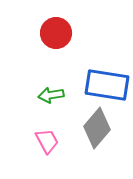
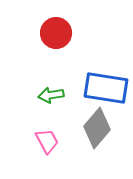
blue rectangle: moved 1 px left, 3 px down
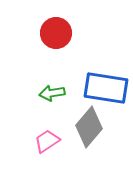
green arrow: moved 1 px right, 2 px up
gray diamond: moved 8 px left, 1 px up
pink trapezoid: rotated 96 degrees counterclockwise
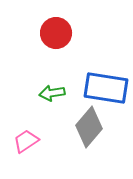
pink trapezoid: moved 21 px left
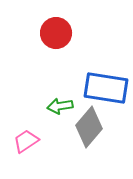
green arrow: moved 8 px right, 13 px down
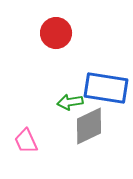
green arrow: moved 10 px right, 4 px up
gray diamond: moved 1 px up; rotated 24 degrees clockwise
pink trapezoid: rotated 80 degrees counterclockwise
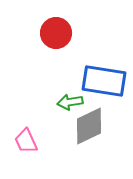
blue rectangle: moved 2 px left, 7 px up
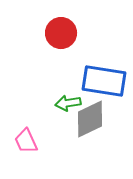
red circle: moved 5 px right
green arrow: moved 2 px left, 1 px down
gray diamond: moved 1 px right, 7 px up
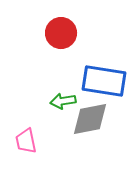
green arrow: moved 5 px left, 2 px up
gray diamond: rotated 15 degrees clockwise
pink trapezoid: rotated 12 degrees clockwise
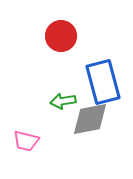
red circle: moved 3 px down
blue rectangle: moved 1 px left, 1 px down; rotated 66 degrees clockwise
pink trapezoid: rotated 64 degrees counterclockwise
